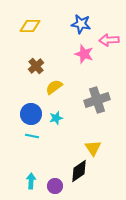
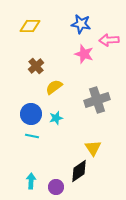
purple circle: moved 1 px right, 1 px down
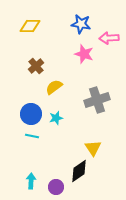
pink arrow: moved 2 px up
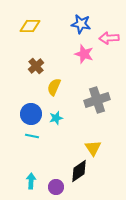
yellow semicircle: rotated 30 degrees counterclockwise
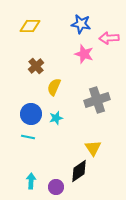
cyan line: moved 4 px left, 1 px down
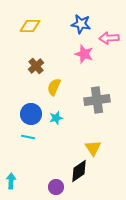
gray cross: rotated 10 degrees clockwise
cyan arrow: moved 20 px left
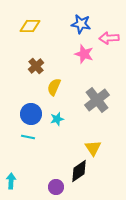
gray cross: rotated 30 degrees counterclockwise
cyan star: moved 1 px right, 1 px down
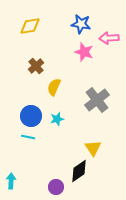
yellow diamond: rotated 10 degrees counterclockwise
pink star: moved 2 px up
blue circle: moved 2 px down
